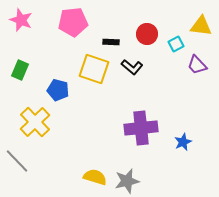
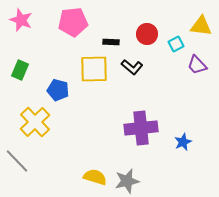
yellow square: rotated 20 degrees counterclockwise
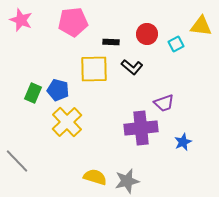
purple trapezoid: moved 33 px left, 38 px down; rotated 65 degrees counterclockwise
green rectangle: moved 13 px right, 23 px down
yellow cross: moved 32 px right
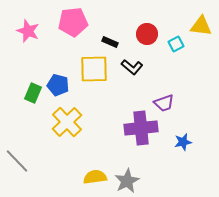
pink star: moved 7 px right, 11 px down
black rectangle: moved 1 px left; rotated 21 degrees clockwise
blue pentagon: moved 5 px up
blue star: rotated 12 degrees clockwise
yellow semicircle: rotated 25 degrees counterclockwise
gray star: rotated 15 degrees counterclockwise
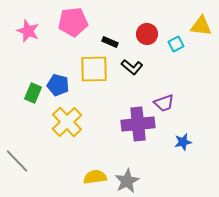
purple cross: moved 3 px left, 4 px up
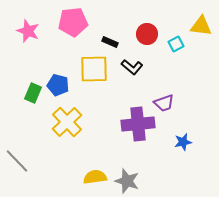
gray star: rotated 25 degrees counterclockwise
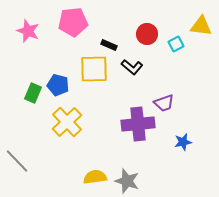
black rectangle: moved 1 px left, 3 px down
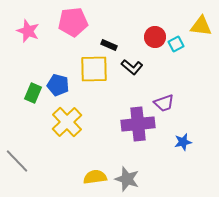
red circle: moved 8 px right, 3 px down
gray star: moved 2 px up
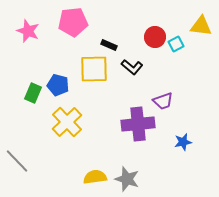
purple trapezoid: moved 1 px left, 2 px up
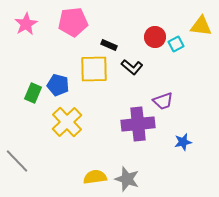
pink star: moved 2 px left, 7 px up; rotated 20 degrees clockwise
